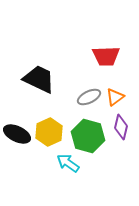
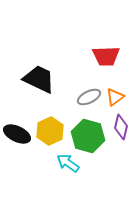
yellow hexagon: moved 1 px right, 1 px up
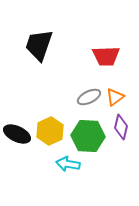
black trapezoid: moved 34 px up; rotated 96 degrees counterclockwise
green hexagon: rotated 12 degrees counterclockwise
cyan arrow: moved 1 px down; rotated 25 degrees counterclockwise
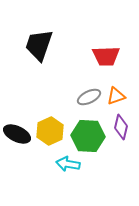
orange triangle: moved 1 px right, 1 px up; rotated 18 degrees clockwise
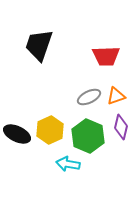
yellow hexagon: moved 1 px up
green hexagon: rotated 20 degrees clockwise
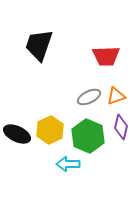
cyan arrow: rotated 10 degrees counterclockwise
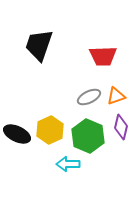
red trapezoid: moved 3 px left
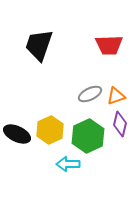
red trapezoid: moved 6 px right, 11 px up
gray ellipse: moved 1 px right, 3 px up
purple diamond: moved 1 px left, 3 px up
green hexagon: rotated 12 degrees clockwise
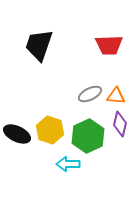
orange triangle: rotated 24 degrees clockwise
yellow hexagon: rotated 16 degrees counterclockwise
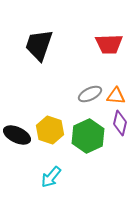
red trapezoid: moved 1 px up
purple diamond: moved 1 px up
black ellipse: moved 1 px down
cyan arrow: moved 17 px left, 13 px down; rotated 50 degrees counterclockwise
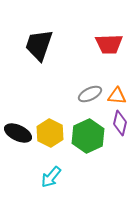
orange triangle: moved 1 px right
yellow hexagon: moved 3 px down; rotated 8 degrees clockwise
black ellipse: moved 1 px right, 2 px up
